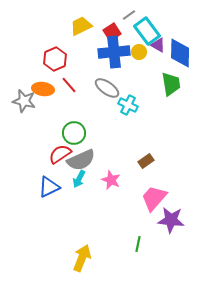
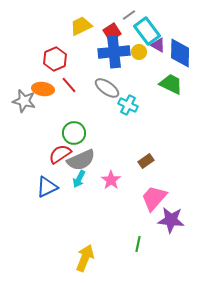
green trapezoid: rotated 55 degrees counterclockwise
pink star: rotated 12 degrees clockwise
blue triangle: moved 2 px left
yellow arrow: moved 3 px right
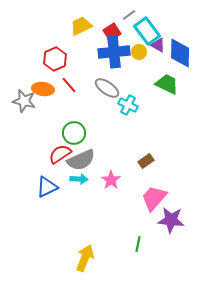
green trapezoid: moved 4 px left
cyan arrow: rotated 114 degrees counterclockwise
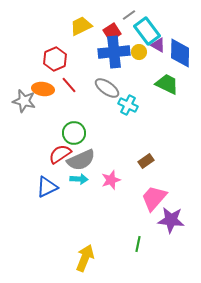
pink star: rotated 18 degrees clockwise
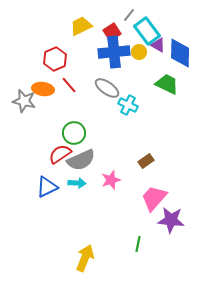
gray line: rotated 16 degrees counterclockwise
cyan arrow: moved 2 px left, 4 px down
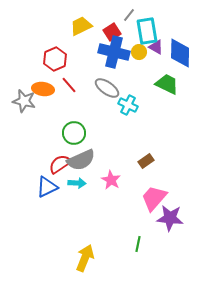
cyan rectangle: rotated 28 degrees clockwise
purple triangle: moved 2 px left, 2 px down
blue cross: rotated 20 degrees clockwise
red semicircle: moved 10 px down
pink star: rotated 24 degrees counterclockwise
purple star: moved 1 px left, 2 px up
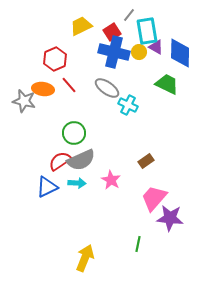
red semicircle: moved 3 px up
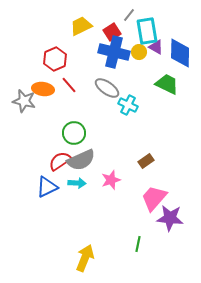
pink star: rotated 24 degrees clockwise
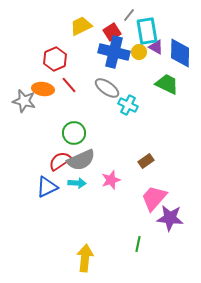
yellow arrow: rotated 16 degrees counterclockwise
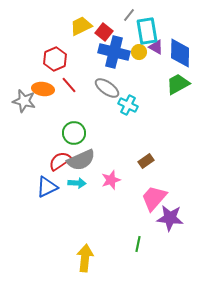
red square: moved 8 px left; rotated 18 degrees counterclockwise
green trapezoid: moved 11 px right; rotated 55 degrees counterclockwise
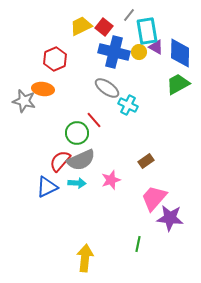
red square: moved 5 px up
red line: moved 25 px right, 35 px down
green circle: moved 3 px right
red semicircle: rotated 15 degrees counterclockwise
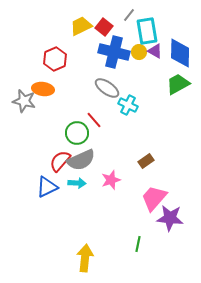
purple triangle: moved 1 px left, 4 px down
